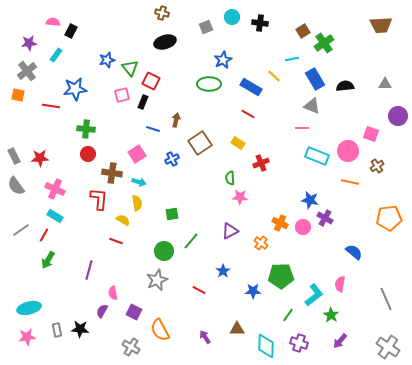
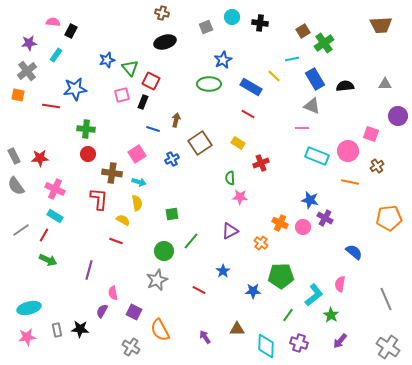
green arrow at (48, 260): rotated 96 degrees counterclockwise
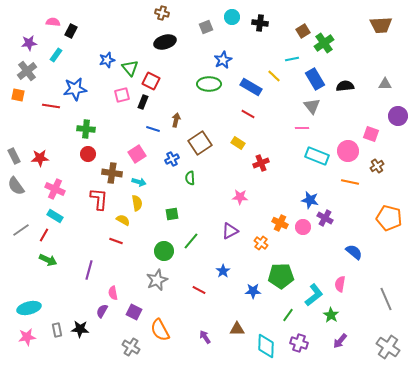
gray triangle at (312, 106): rotated 30 degrees clockwise
green semicircle at (230, 178): moved 40 px left
orange pentagon at (389, 218): rotated 20 degrees clockwise
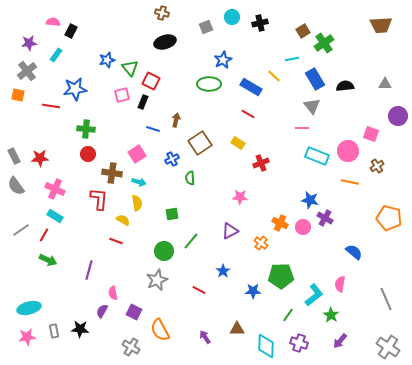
black cross at (260, 23): rotated 21 degrees counterclockwise
gray rectangle at (57, 330): moved 3 px left, 1 px down
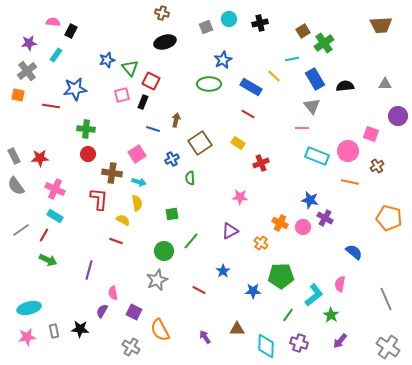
cyan circle at (232, 17): moved 3 px left, 2 px down
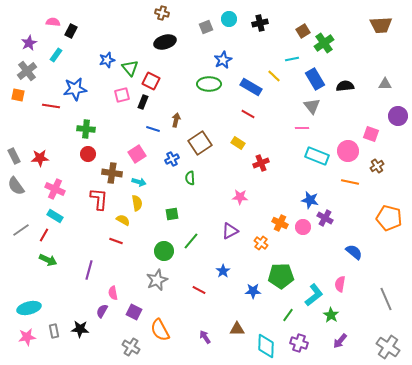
purple star at (29, 43): rotated 21 degrees counterclockwise
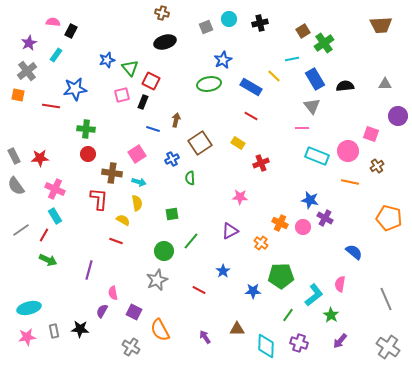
green ellipse at (209, 84): rotated 10 degrees counterclockwise
red line at (248, 114): moved 3 px right, 2 px down
cyan rectangle at (55, 216): rotated 28 degrees clockwise
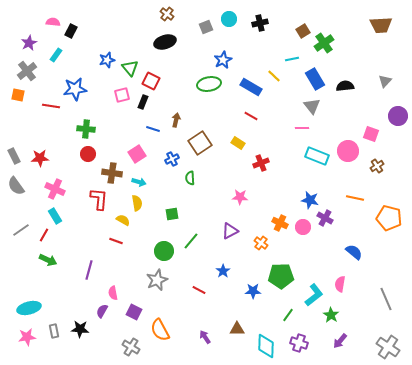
brown cross at (162, 13): moved 5 px right, 1 px down; rotated 24 degrees clockwise
gray triangle at (385, 84): moved 3 px up; rotated 48 degrees counterclockwise
orange line at (350, 182): moved 5 px right, 16 px down
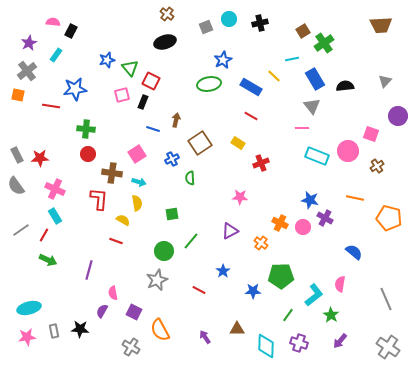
gray rectangle at (14, 156): moved 3 px right, 1 px up
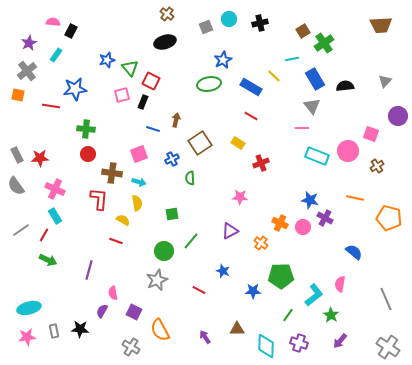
pink square at (137, 154): moved 2 px right; rotated 12 degrees clockwise
blue star at (223, 271): rotated 16 degrees counterclockwise
